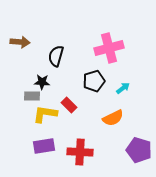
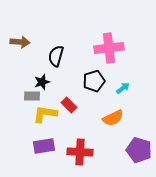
pink cross: rotated 8 degrees clockwise
black star: rotated 21 degrees counterclockwise
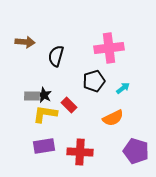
brown arrow: moved 5 px right
black star: moved 2 px right, 13 px down; rotated 28 degrees counterclockwise
purple pentagon: moved 3 px left, 1 px down
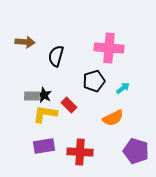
pink cross: rotated 12 degrees clockwise
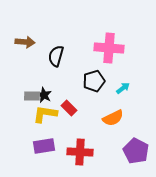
red rectangle: moved 3 px down
purple pentagon: rotated 10 degrees clockwise
